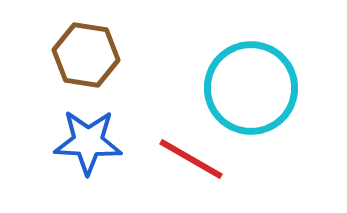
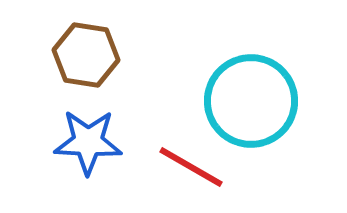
cyan circle: moved 13 px down
red line: moved 8 px down
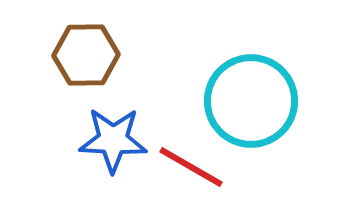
brown hexagon: rotated 10 degrees counterclockwise
blue star: moved 25 px right, 2 px up
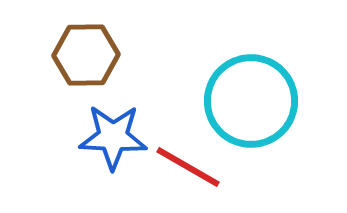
blue star: moved 3 px up
red line: moved 3 px left
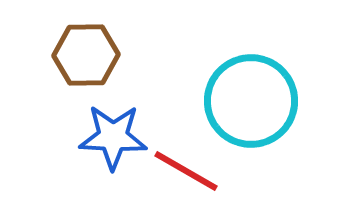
red line: moved 2 px left, 4 px down
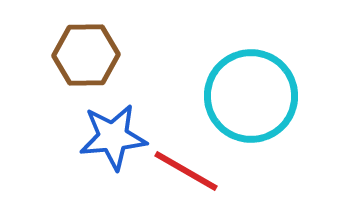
cyan circle: moved 5 px up
blue star: rotated 8 degrees counterclockwise
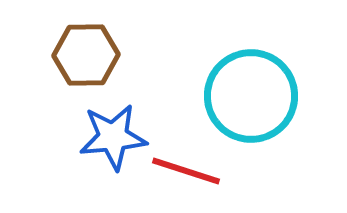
red line: rotated 12 degrees counterclockwise
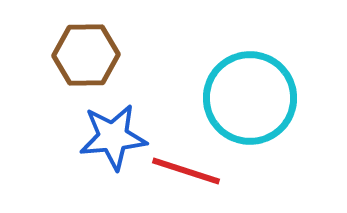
cyan circle: moved 1 px left, 2 px down
